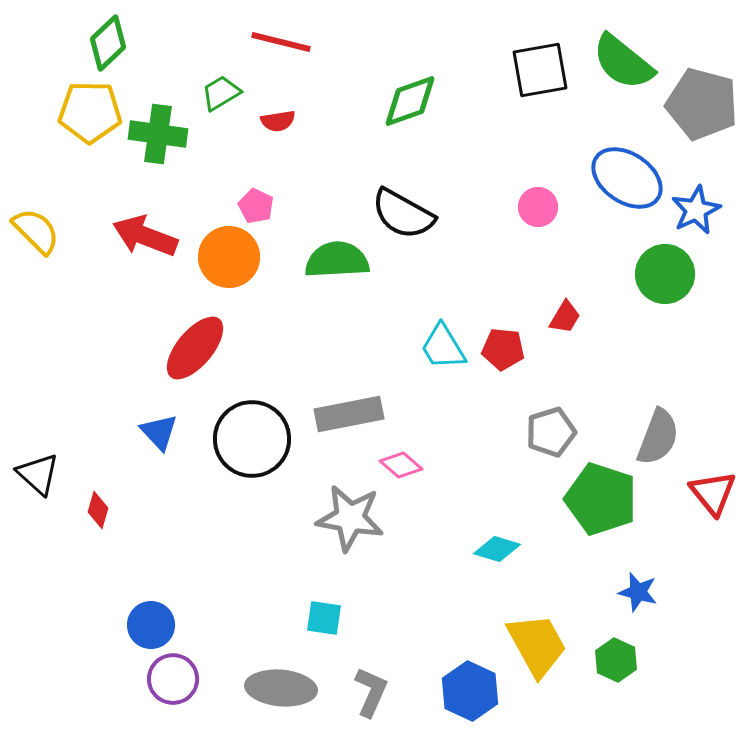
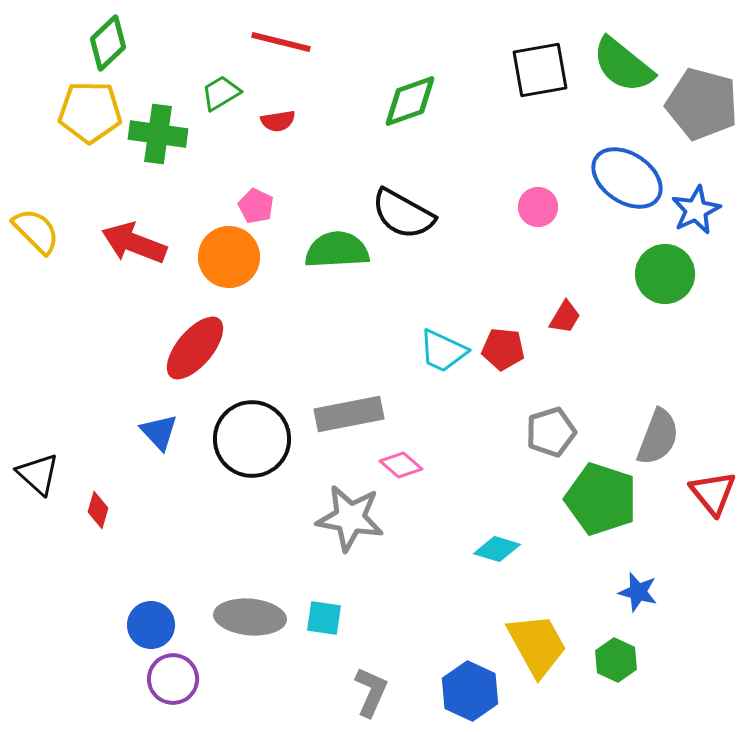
green semicircle at (623, 62): moved 3 px down
red arrow at (145, 236): moved 11 px left, 7 px down
green semicircle at (337, 260): moved 10 px up
cyan trapezoid at (443, 347): moved 4 px down; rotated 34 degrees counterclockwise
gray ellipse at (281, 688): moved 31 px left, 71 px up
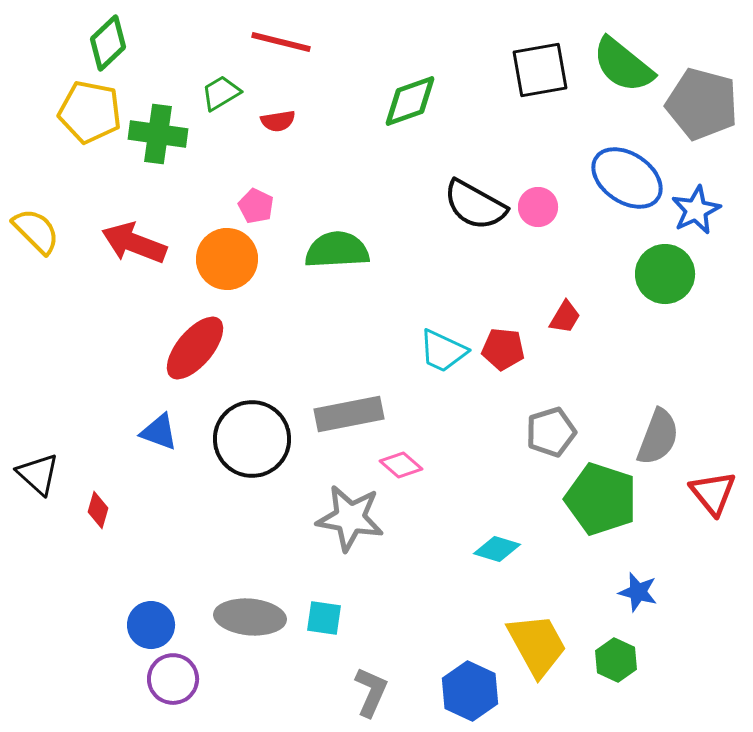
yellow pentagon at (90, 112): rotated 10 degrees clockwise
black semicircle at (403, 214): moved 72 px right, 9 px up
orange circle at (229, 257): moved 2 px left, 2 px down
blue triangle at (159, 432): rotated 27 degrees counterclockwise
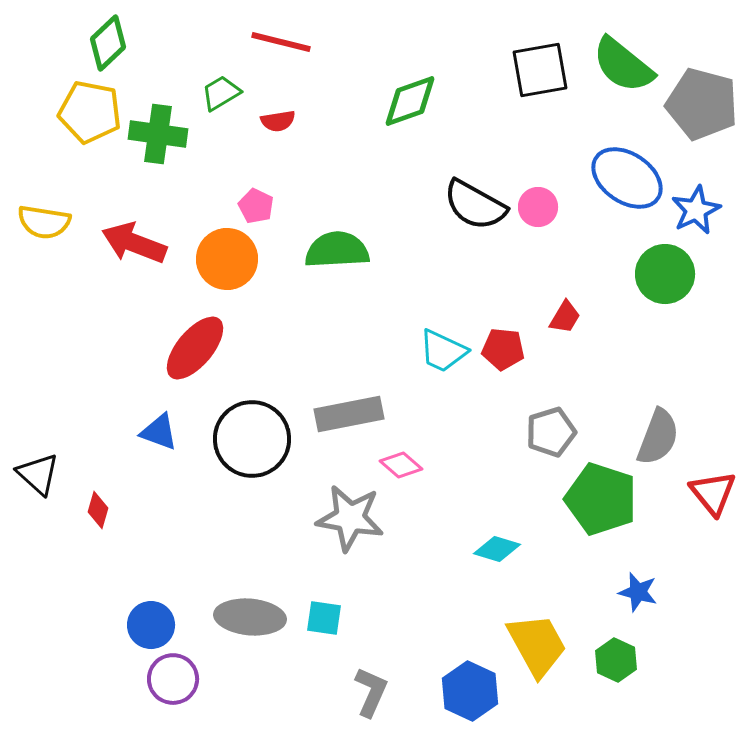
yellow semicircle at (36, 231): moved 8 px right, 9 px up; rotated 144 degrees clockwise
